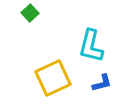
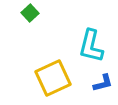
blue L-shape: moved 1 px right
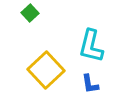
yellow square: moved 7 px left, 8 px up; rotated 18 degrees counterclockwise
blue L-shape: moved 13 px left, 1 px down; rotated 95 degrees clockwise
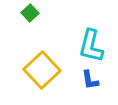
yellow square: moved 4 px left
blue L-shape: moved 4 px up
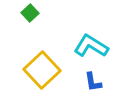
cyan L-shape: rotated 108 degrees clockwise
blue L-shape: moved 3 px right, 2 px down
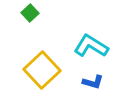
blue L-shape: rotated 65 degrees counterclockwise
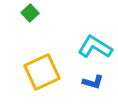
cyan L-shape: moved 4 px right, 1 px down
yellow square: moved 2 px down; rotated 18 degrees clockwise
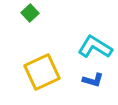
blue L-shape: moved 2 px up
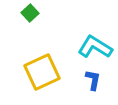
blue L-shape: rotated 95 degrees counterclockwise
